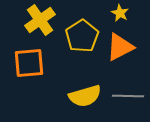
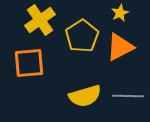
yellow star: rotated 18 degrees clockwise
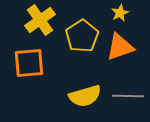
orange triangle: rotated 8 degrees clockwise
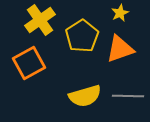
orange triangle: moved 2 px down
orange square: rotated 24 degrees counterclockwise
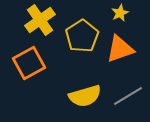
gray line: rotated 32 degrees counterclockwise
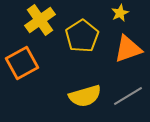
orange triangle: moved 8 px right
orange square: moved 7 px left
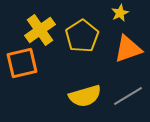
yellow cross: moved 10 px down
orange square: rotated 16 degrees clockwise
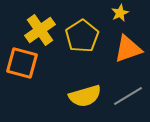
orange square: rotated 28 degrees clockwise
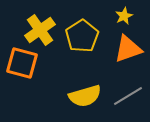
yellow star: moved 4 px right, 3 px down
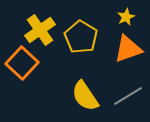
yellow star: moved 2 px right, 1 px down
yellow pentagon: moved 1 px left, 1 px down; rotated 8 degrees counterclockwise
orange square: rotated 28 degrees clockwise
yellow semicircle: rotated 72 degrees clockwise
